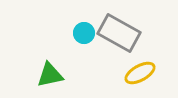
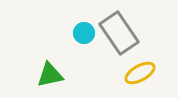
gray rectangle: rotated 27 degrees clockwise
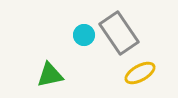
cyan circle: moved 2 px down
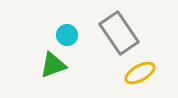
cyan circle: moved 17 px left
green triangle: moved 3 px right, 10 px up; rotated 8 degrees counterclockwise
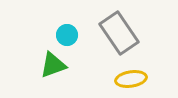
yellow ellipse: moved 9 px left, 6 px down; rotated 20 degrees clockwise
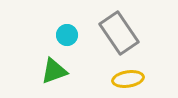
green triangle: moved 1 px right, 6 px down
yellow ellipse: moved 3 px left
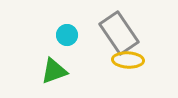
yellow ellipse: moved 19 px up; rotated 12 degrees clockwise
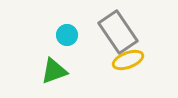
gray rectangle: moved 1 px left, 1 px up
yellow ellipse: rotated 24 degrees counterclockwise
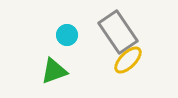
yellow ellipse: rotated 24 degrees counterclockwise
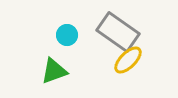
gray rectangle: rotated 21 degrees counterclockwise
